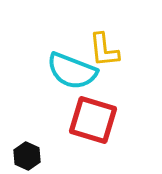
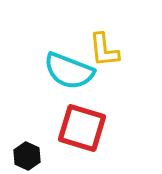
cyan semicircle: moved 3 px left
red square: moved 11 px left, 8 px down
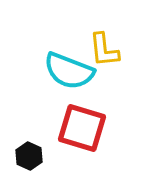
black hexagon: moved 2 px right
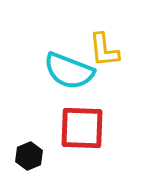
red square: rotated 15 degrees counterclockwise
black hexagon: rotated 12 degrees clockwise
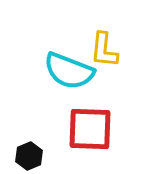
yellow L-shape: rotated 12 degrees clockwise
red square: moved 8 px right, 1 px down
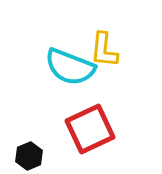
cyan semicircle: moved 1 px right, 4 px up
red square: rotated 27 degrees counterclockwise
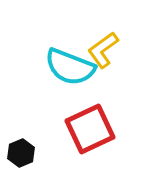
yellow L-shape: moved 1 px left; rotated 48 degrees clockwise
black hexagon: moved 8 px left, 3 px up
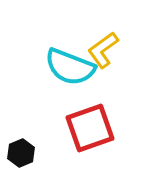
red square: moved 1 px up; rotated 6 degrees clockwise
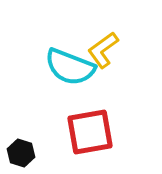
red square: moved 4 px down; rotated 9 degrees clockwise
black hexagon: rotated 20 degrees counterclockwise
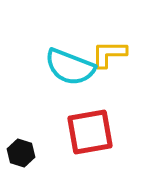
yellow L-shape: moved 6 px right, 4 px down; rotated 36 degrees clockwise
